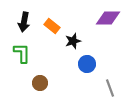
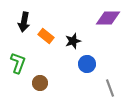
orange rectangle: moved 6 px left, 10 px down
green L-shape: moved 4 px left, 10 px down; rotated 20 degrees clockwise
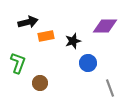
purple diamond: moved 3 px left, 8 px down
black arrow: moved 4 px right; rotated 114 degrees counterclockwise
orange rectangle: rotated 49 degrees counterclockwise
blue circle: moved 1 px right, 1 px up
